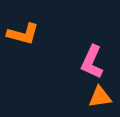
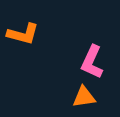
orange triangle: moved 16 px left
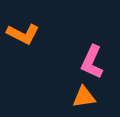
orange L-shape: rotated 12 degrees clockwise
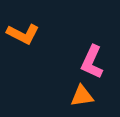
orange triangle: moved 2 px left, 1 px up
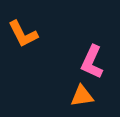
orange L-shape: rotated 36 degrees clockwise
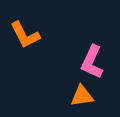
orange L-shape: moved 2 px right, 1 px down
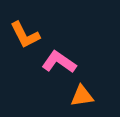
pink L-shape: moved 33 px left; rotated 100 degrees clockwise
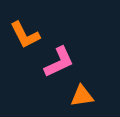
pink L-shape: rotated 120 degrees clockwise
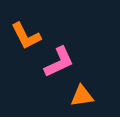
orange L-shape: moved 1 px right, 1 px down
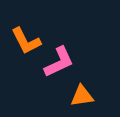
orange L-shape: moved 5 px down
